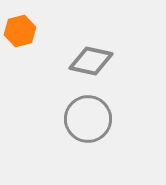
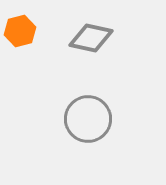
gray diamond: moved 23 px up
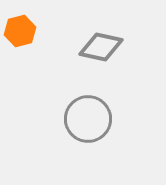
gray diamond: moved 10 px right, 9 px down
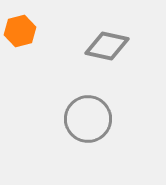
gray diamond: moved 6 px right, 1 px up
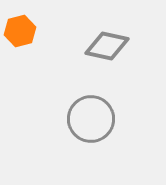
gray circle: moved 3 px right
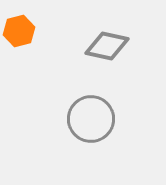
orange hexagon: moved 1 px left
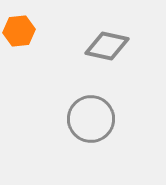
orange hexagon: rotated 8 degrees clockwise
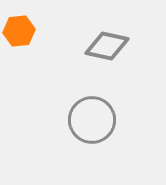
gray circle: moved 1 px right, 1 px down
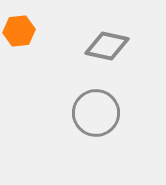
gray circle: moved 4 px right, 7 px up
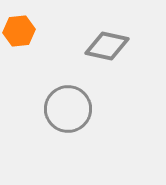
gray circle: moved 28 px left, 4 px up
